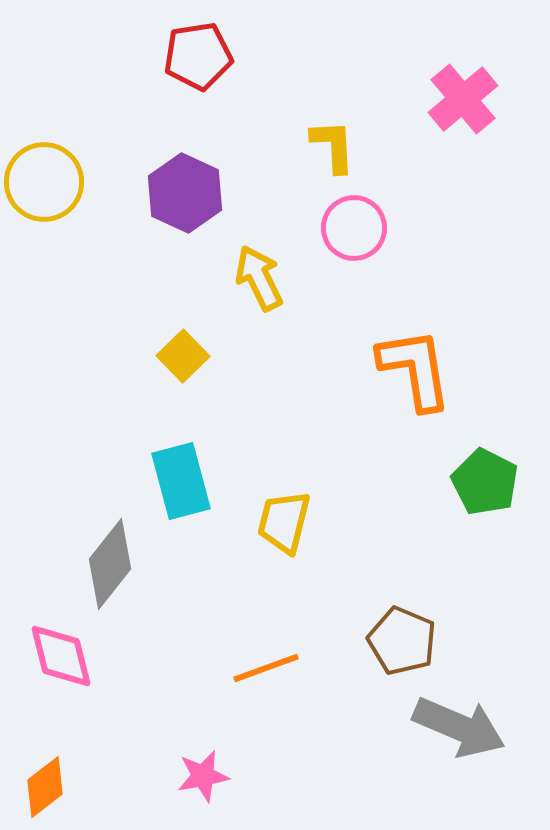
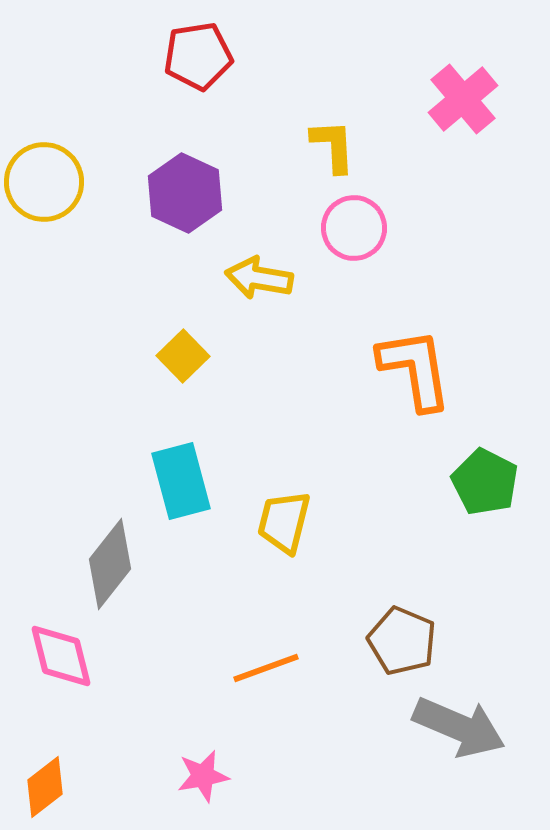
yellow arrow: rotated 54 degrees counterclockwise
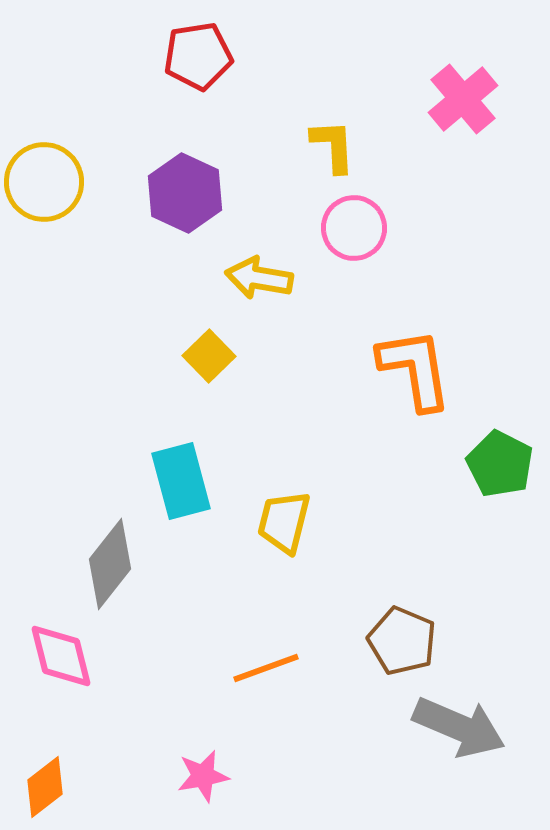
yellow square: moved 26 px right
green pentagon: moved 15 px right, 18 px up
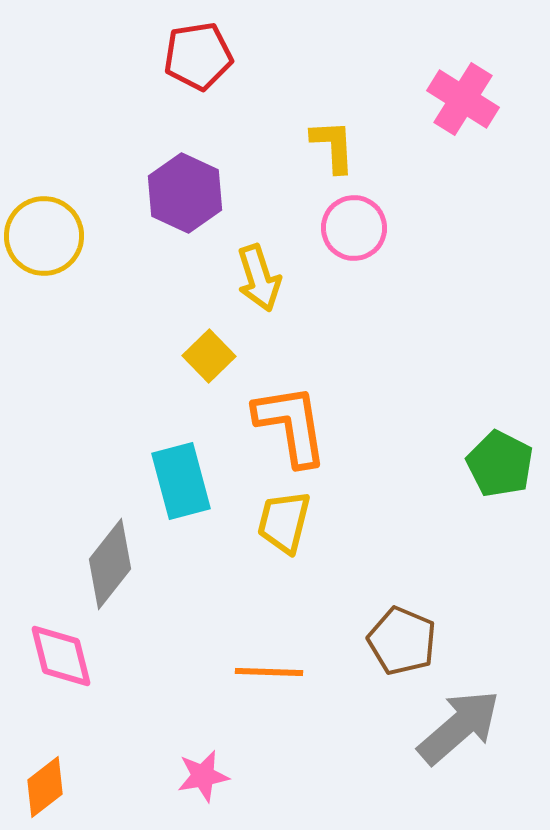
pink cross: rotated 18 degrees counterclockwise
yellow circle: moved 54 px down
yellow arrow: rotated 118 degrees counterclockwise
orange L-shape: moved 124 px left, 56 px down
orange line: moved 3 px right, 4 px down; rotated 22 degrees clockwise
gray arrow: rotated 64 degrees counterclockwise
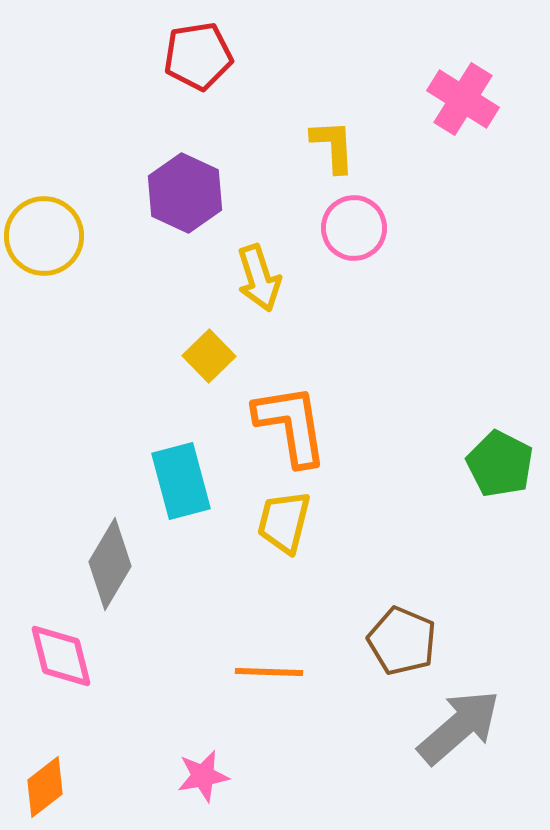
gray diamond: rotated 8 degrees counterclockwise
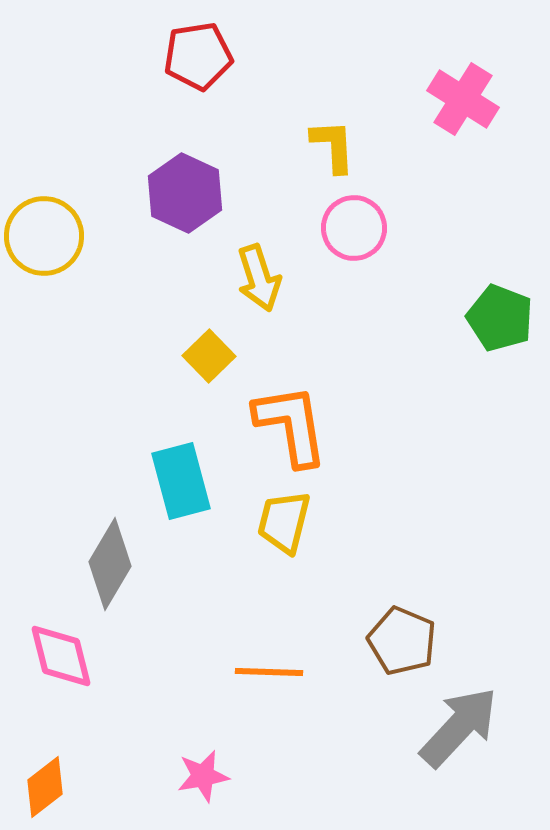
green pentagon: moved 146 px up; rotated 6 degrees counterclockwise
gray arrow: rotated 6 degrees counterclockwise
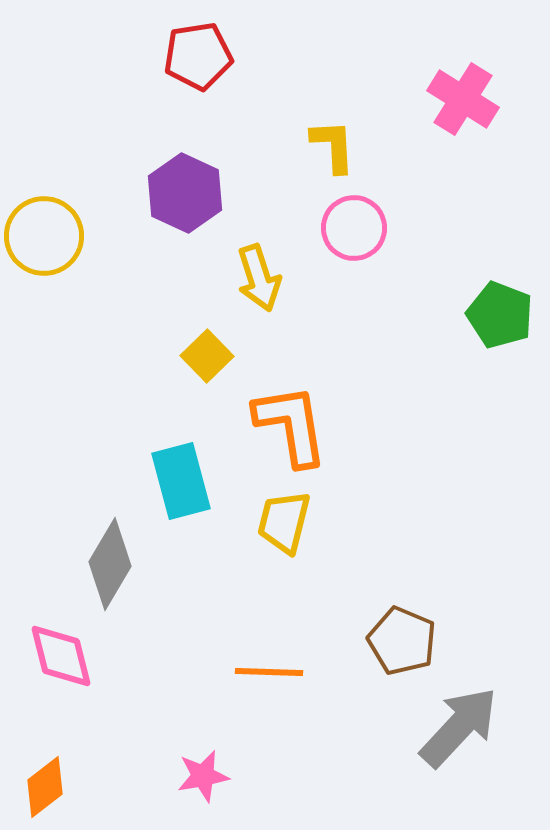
green pentagon: moved 3 px up
yellow square: moved 2 px left
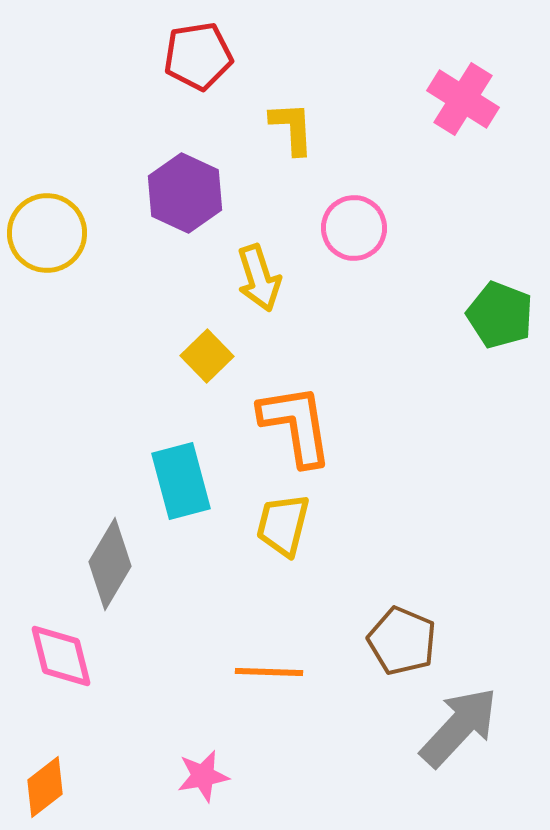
yellow L-shape: moved 41 px left, 18 px up
yellow circle: moved 3 px right, 3 px up
orange L-shape: moved 5 px right
yellow trapezoid: moved 1 px left, 3 px down
